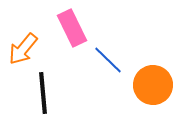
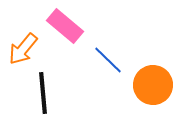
pink rectangle: moved 7 px left, 2 px up; rotated 24 degrees counterclockwise
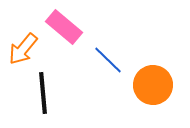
pink rectangle: moved 1 px left, 1 px down
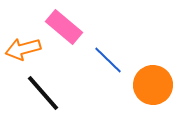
orange arrow: rotated 36 degrees clockwise
black line: rotated 36 degrees counterclockwise
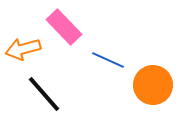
pink rectangle: rotated 6 degrees clockwise
blue line: rotated 20 degrees counterclockwise
black line: moved 1 px right, 1 px down
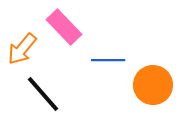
orange arrow: moved 1 px left; rotated 36 degrees counterclockwise
blue line: rotated 24 degrees counterclockwise
black line: moved 1 px left
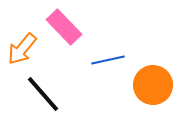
blue line: rotated 12 degrees counterclockwise
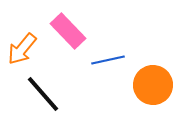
pink rectangle: moved 4 px right, 4 px down
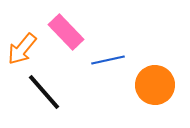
pink rectangle: moved 2 px left, 1 px down
orange circle: moved 2 px right
black line: moved 1 px right, 2 px up
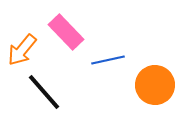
orange arrow: moved 1 px down
